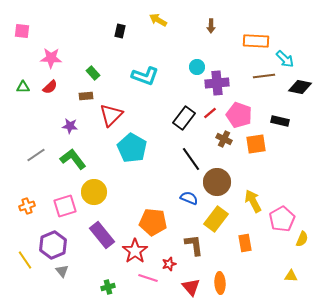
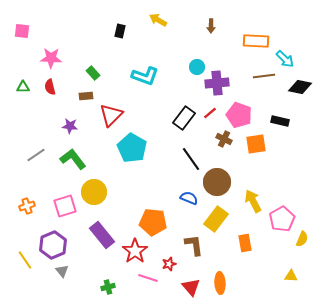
red semicircle at (50, 87): rotated 119 degrees clockwise
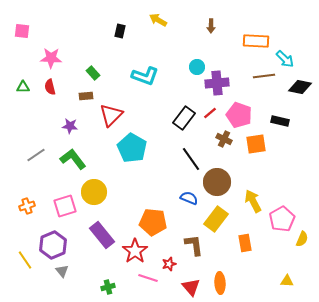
yellow triangle at (291, 276): moved 4 px left, 5 px down
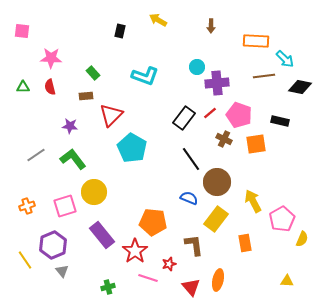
orange ellipse at (220, 283): moved 2 px left, 3 px up; rotated 15 degrees clockwise
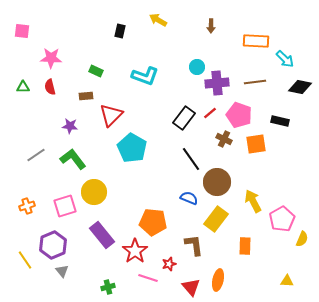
green rectangle at (93, 73): moved 3 px right, 2 px up; rotated 24 degrees counterclockwise
brown line at (264, 76): moved 9 px left, 6 px down
orange rectangle at (245, 243): moved 3 px down; rotated 12 degrees clockwise
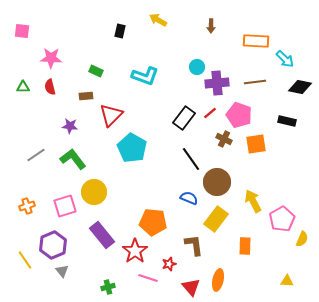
black rectangle at (280, 121): moved 7 px right
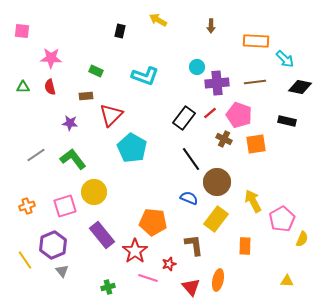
purple star at (70, 126): moved 3 px up
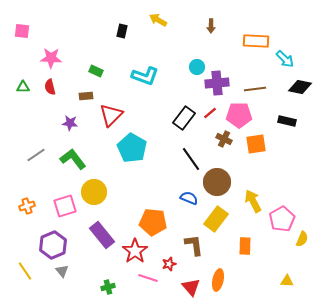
black rectangle at (120, 31): moved 2 px right
brown line at (255, 82): moved 7 px down
pink pentagon at (239, 115): rotated 20 degrees counterclockwise
yellow line at (25, 260): moved 11 px down
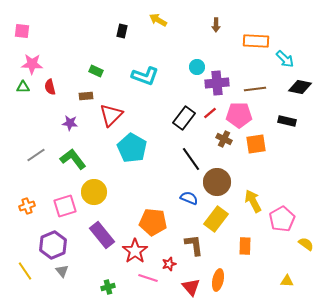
brown arrow at (211, 26): moved 5 px right, 1 px up
pink star at (51, 58): moved 19 px left, 6 px down
yellow semicircle at (302, 239): moved 4 px right, 5 px down; rotated 77 degrees counterclockwise
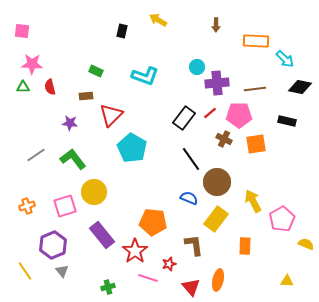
yellow semicircle at (306, 244): rotated 14 degrees counterclockwise
